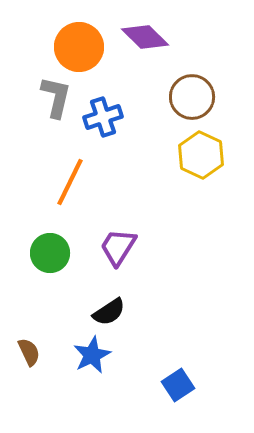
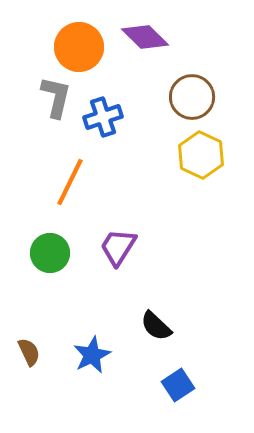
black semicircle: moved 47 px right, 14 px down; rotated 76 degrees clockwise
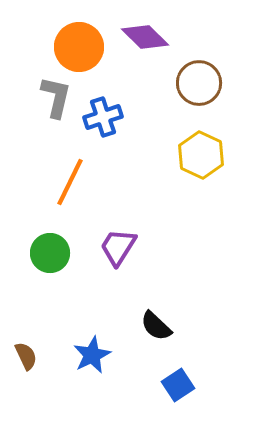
brown circle: moved 7 px right, 14 px up
brown semicircle: moved 3 px left, 4 px down
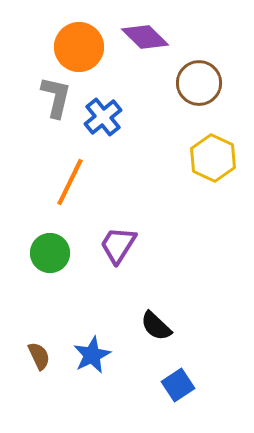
blue cross: rotated 21 degrees counterclockwise
yellow hexagon: moved 12 px right, 3 px down
purple trapezoid: moved 2 px up
brown semicircle: moved 13 px right
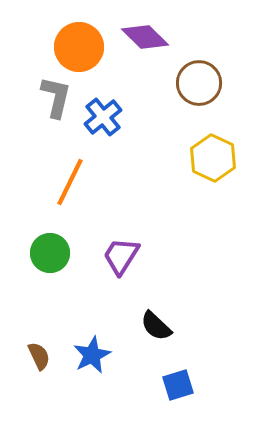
purple trapezoid: moved 3 px right, 11 px down
blue square: rotated 16 degrees clockwise
